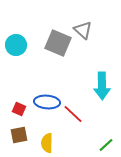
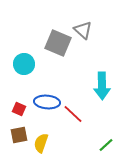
cyan circle: moved 8 px right, 19 px down
yellow semicircle: moved 6 px left; rotated 18 degrees clockwise
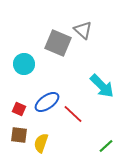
cyan arrow: rotated 44 degrees counterclockwise
blue ellipse: rotated 40 degrees counterclockwise
brown square: rotated 18 degrees clockwise
green line: moved 1 px down
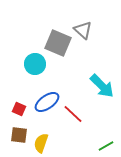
cyan circle: moved 11 px right
green line: rotated 14 degrees clockwise
